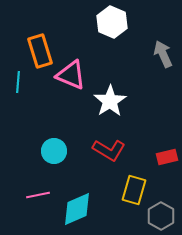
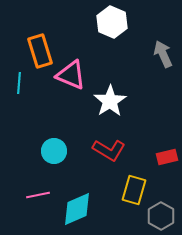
cyan line: moved 1 px right, 1 px down
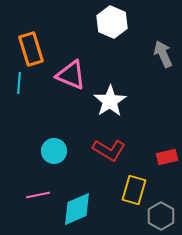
orange rectangle: moved 9 px left, 2 px up
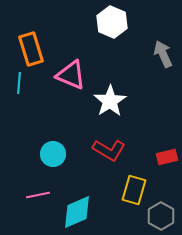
cyan circle: moved 1 px left, 3 px down
cyan diamond: moved 3 px down
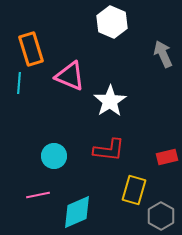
pink triangle: moved 1 px left, 1 px down
red L-shape: rotated 24 degrees counterclockwise
cyan circle: moved 1 px right, 2 px down
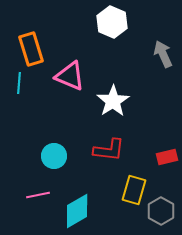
white star: moved 3 px right
cyan diamond: moved 1 px up; rotated 6 degrees counterclockwise
gray hexagon: moved 5 px up
